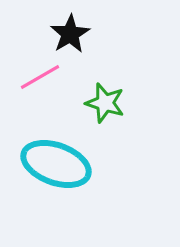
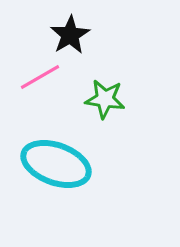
black star: moved 1 px down
green star: moved 4 px up; rotated 9 degrees counterclockwise
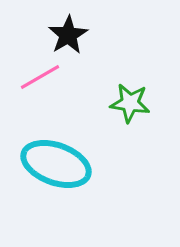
black star: moved 2 px left
green star: moved 25 px right, 4 px down
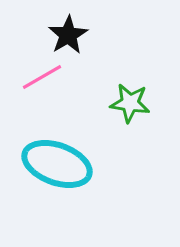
pink line: moved 2 px right
cyan ellipse: moved 1 px right
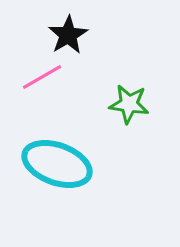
green star: moved 1 px left, 1 px down
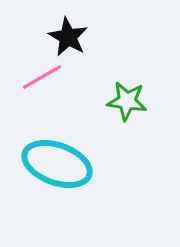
black star: moved 2 px down; rotated 12 degrees counterclockwise
green star: moved 2 px left, 3 px up
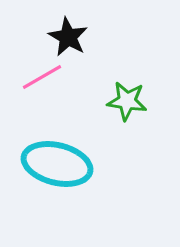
cyan ellipse: rotated 6 degrees counterclockwise
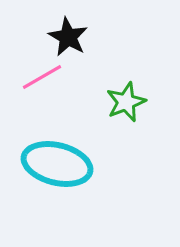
green star: moved 1 px left, 1 px down; rotated 30 degrees counterclockwise
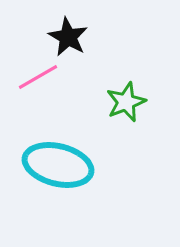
pink line: moved 4 px left
cyan ellipse: moved 1 px right, 1 px down
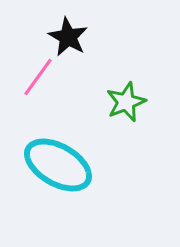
pink line: rotated 24 degrees counterclockwise
cyan ellipse: rotated 16 degrees clockwise
